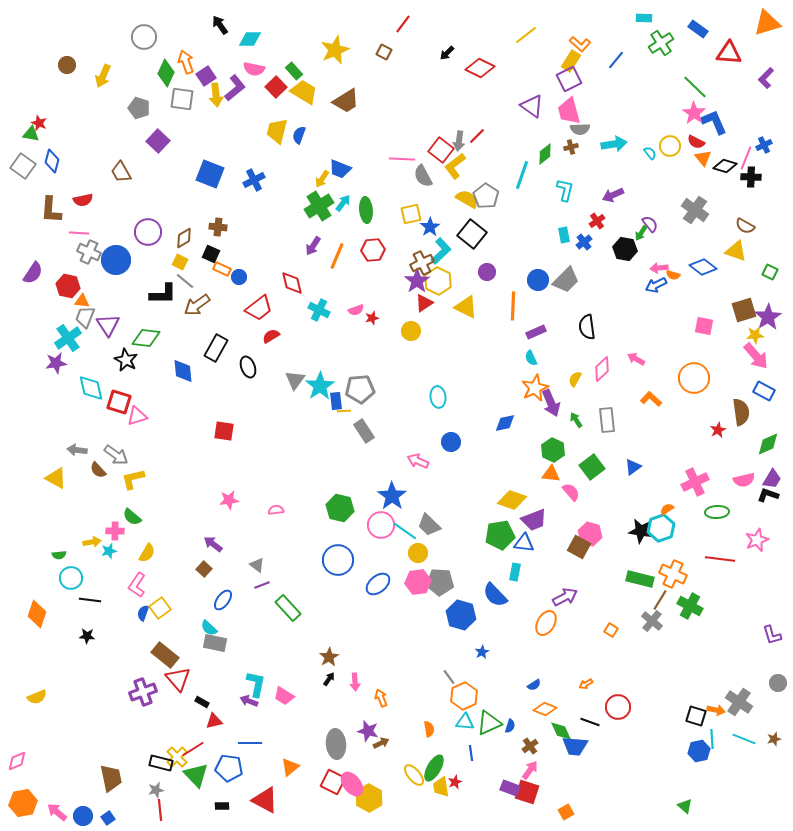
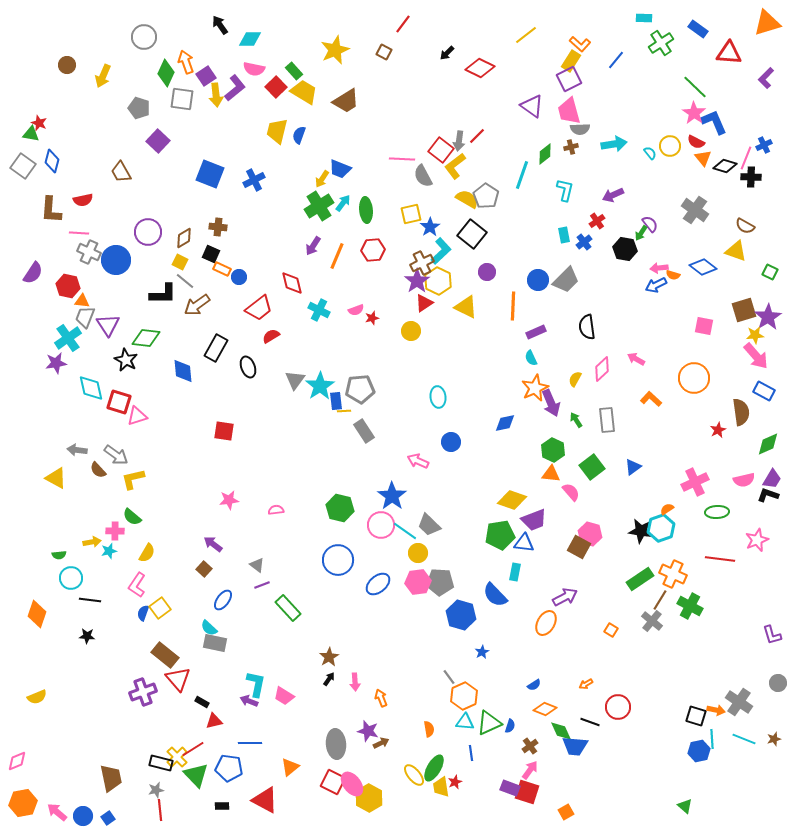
green rectangle at (640, 579): rotated 48 degrees counterclockwise
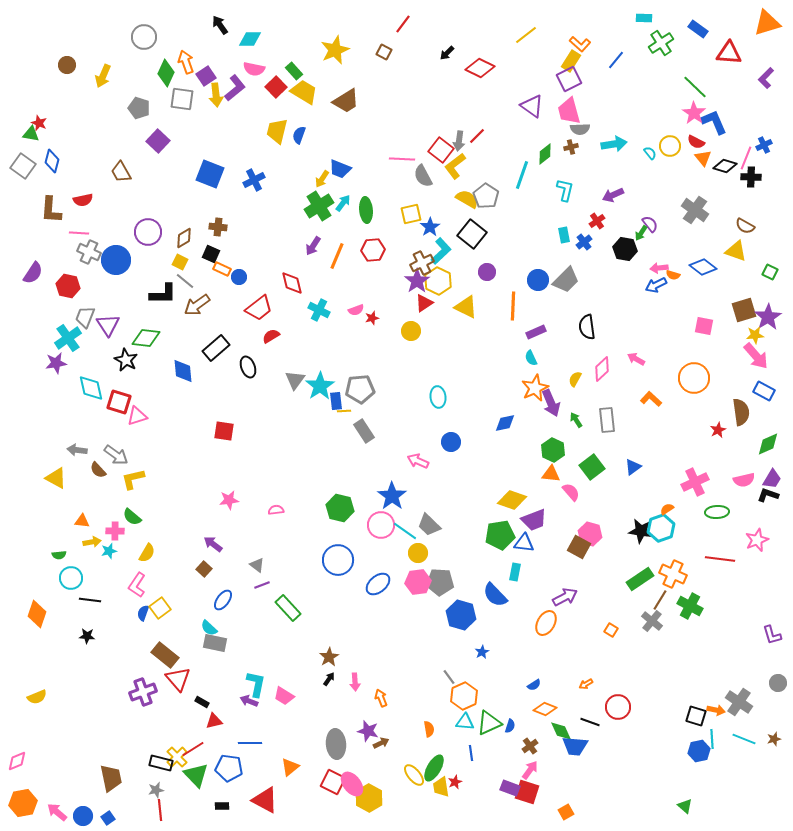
orange triangle at (82, 301): moved 220 px down
black rectangle at (216, 348): rotated 20 degrees clockwise
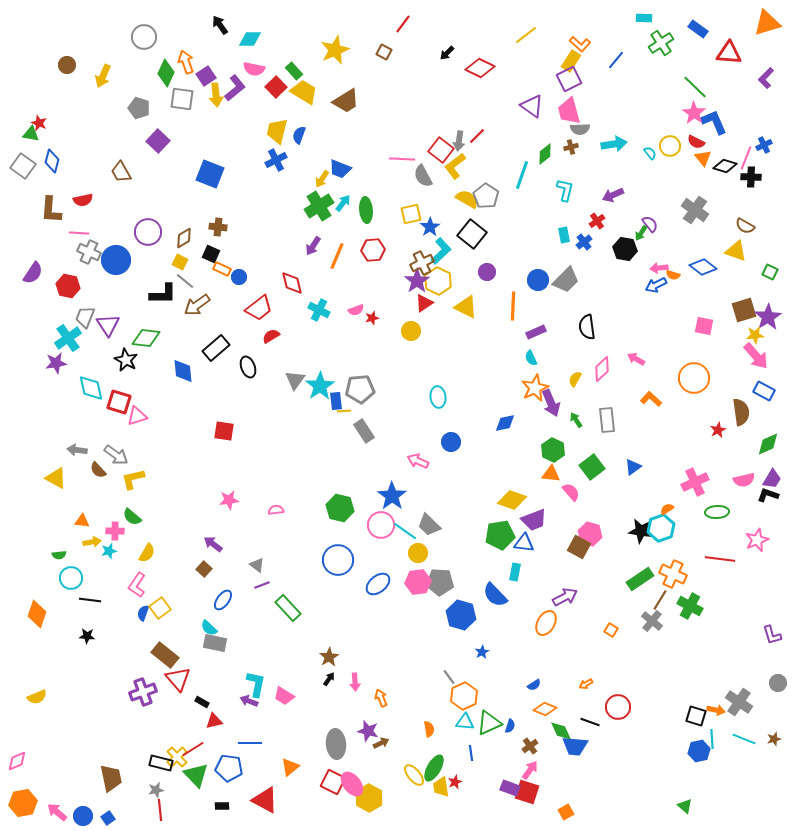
blue cross at (254, 180): moved 22 px right, 20 px up
